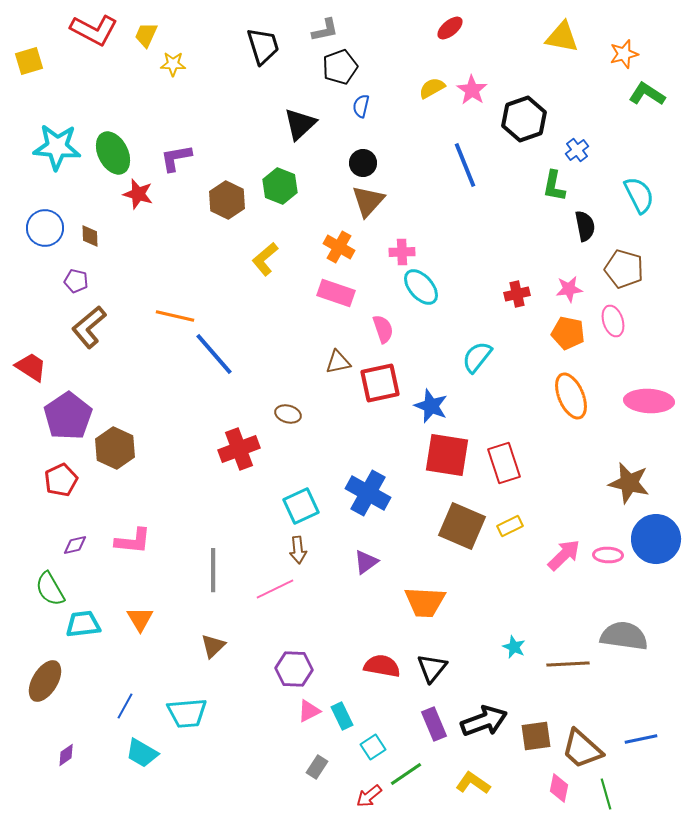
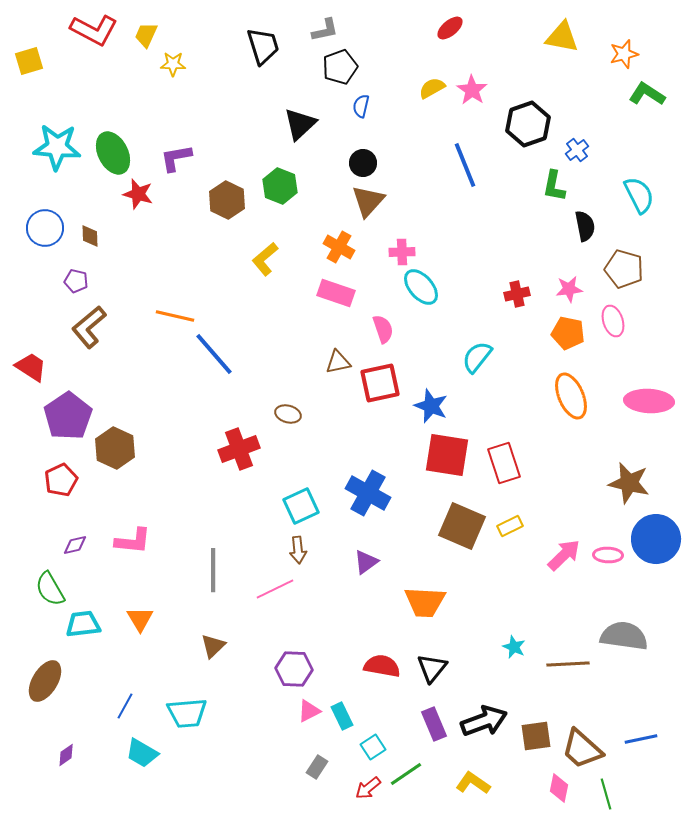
black hexagon at (524, 119): moved 4 px right, 5 px down
red arrow at (369, 796): moved 1 px left, 8 px up
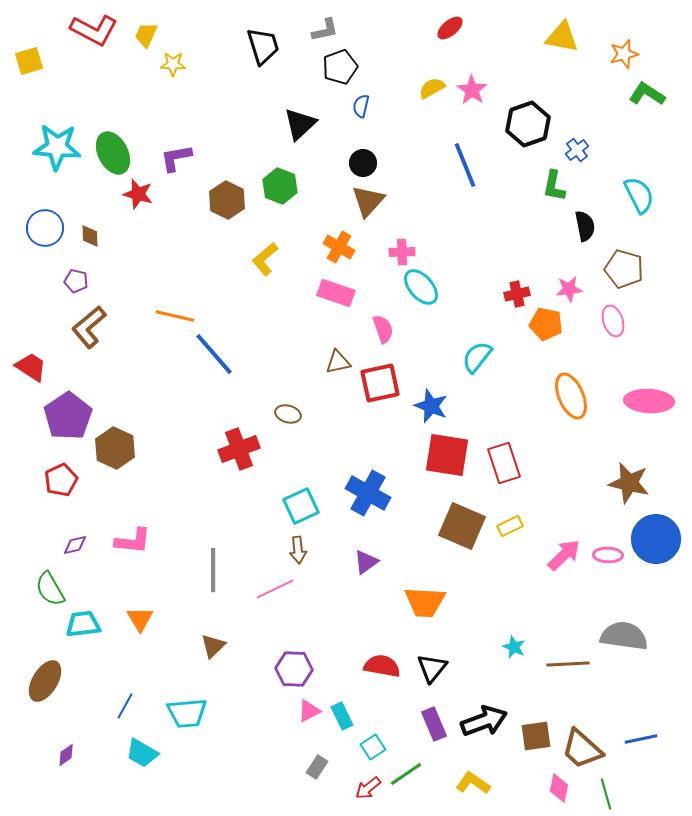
orange pentagon at (568, 333): moved 22 px left, 9 px up
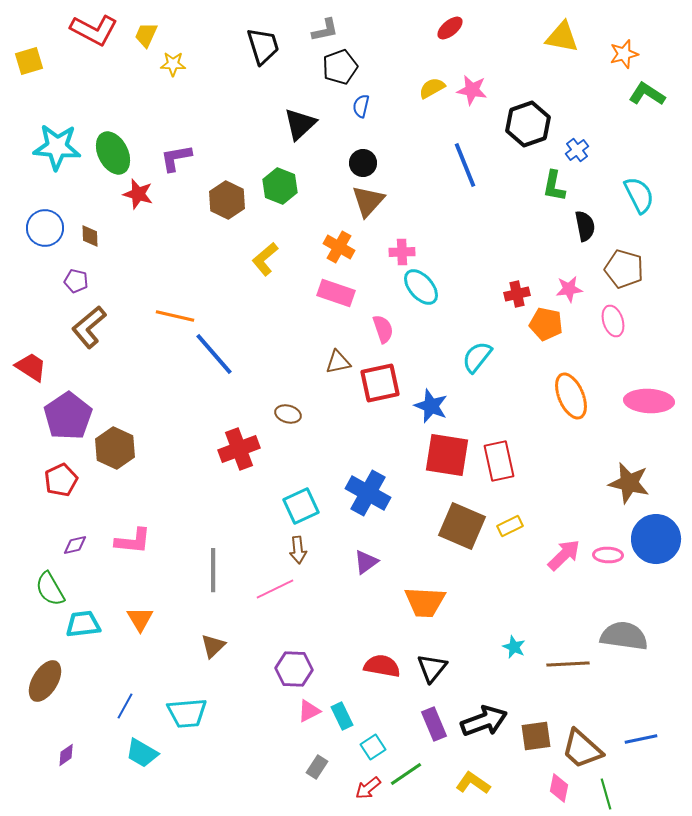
pink star at (472, 90): rotated 24 degrees counterclockwise
red rectangle at (504, 463): moved 5 px left, 2 px up; rotated 6 degrees clockwise
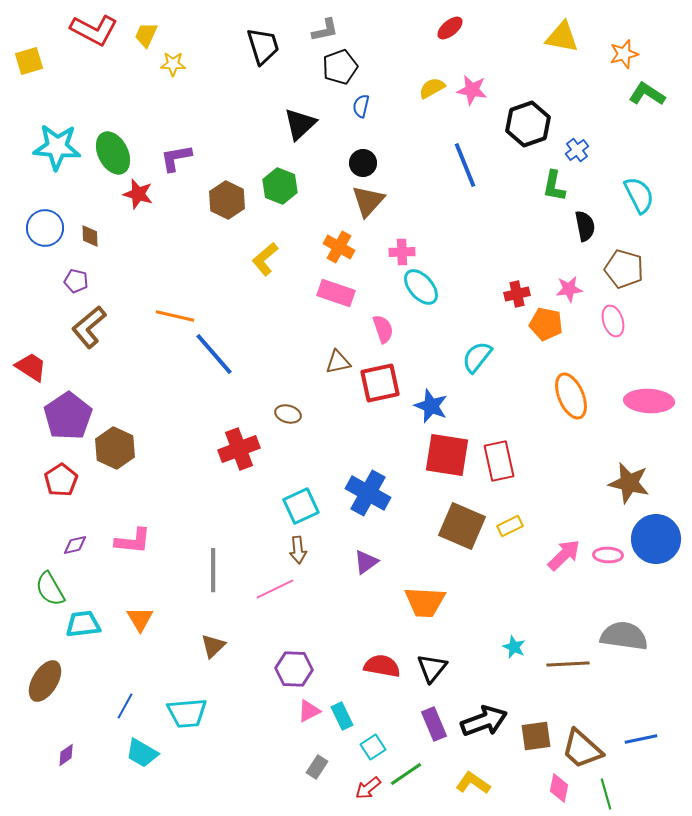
red pentagon at (61, 480): rotated 8 degrees counterclockwise
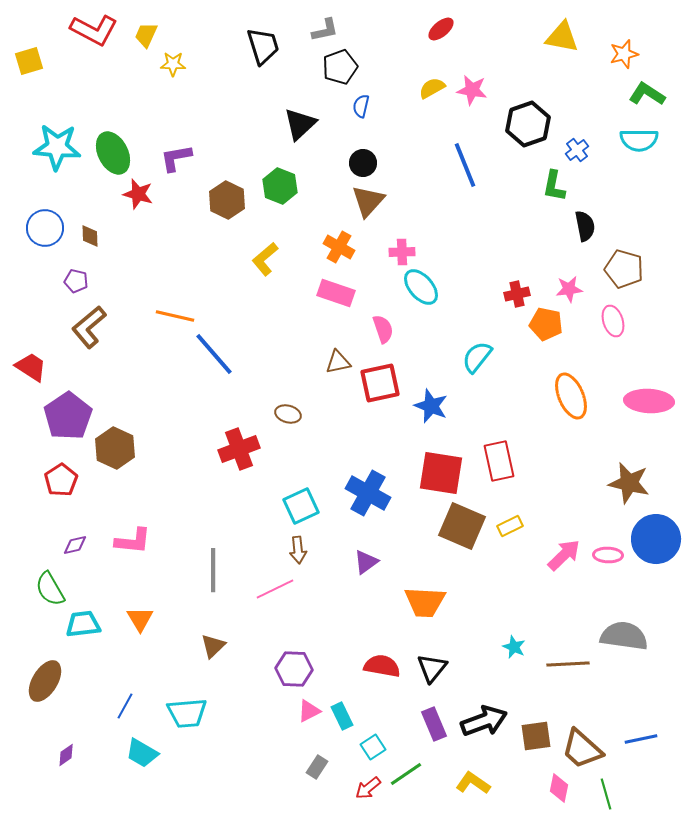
red ellipse at (450, 28): moved 9 px left, 1 px down
cyan semicircle at (639, 195): moved 55 px up; rotated 117 degrees clockwise
red square at (447, 455): moved 6 px left, 18 px down
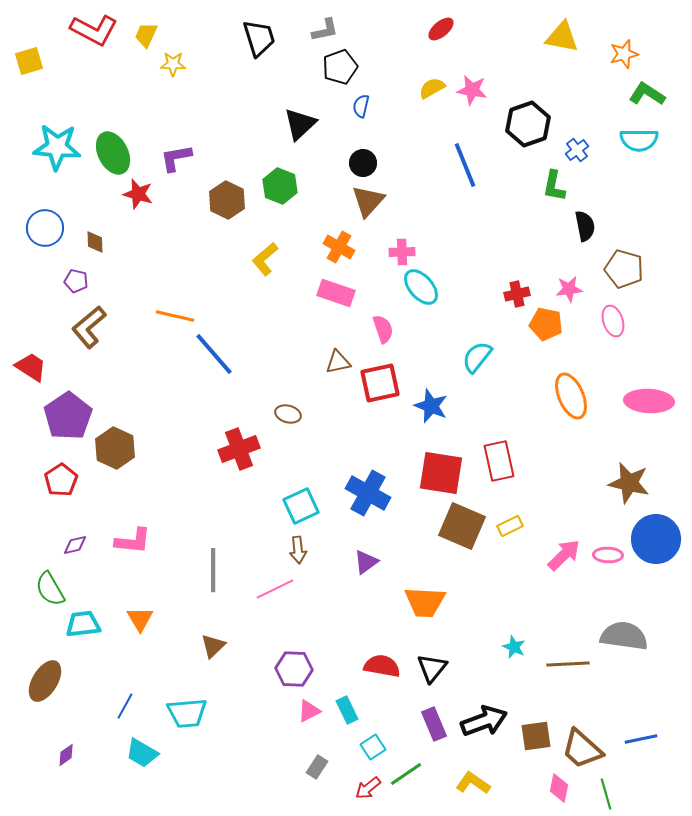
black trapezoid at (263, 46): moved 4 px left, 8 px up
brown diamond at (90, 236): moved 5 px right, 6 px down
cyan rectangle at (342, 716): moved 5 px right, 6 px up
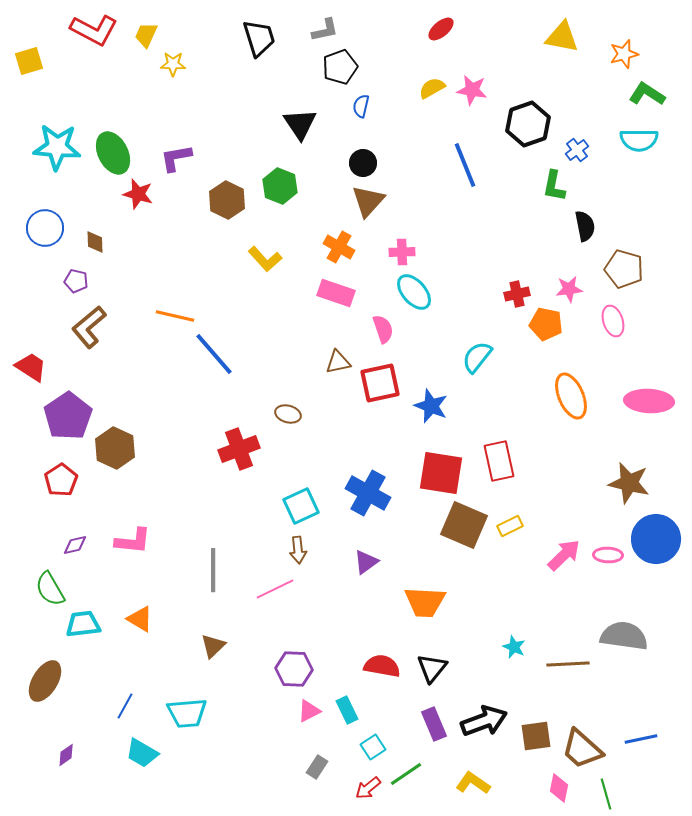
black triangle at (300, 124): rotated 21 degrees counterclockwise
yellow L-shape at (265, 259): rotated 92 degrees counterclockwise
cyan ellipse at (421, 287): moved 7 px left, 5 px down
brown square at (462, 526): moved 2 px right, 1 px up
orange triangle at (140, 619): rotated 28 degrees counterclockwise
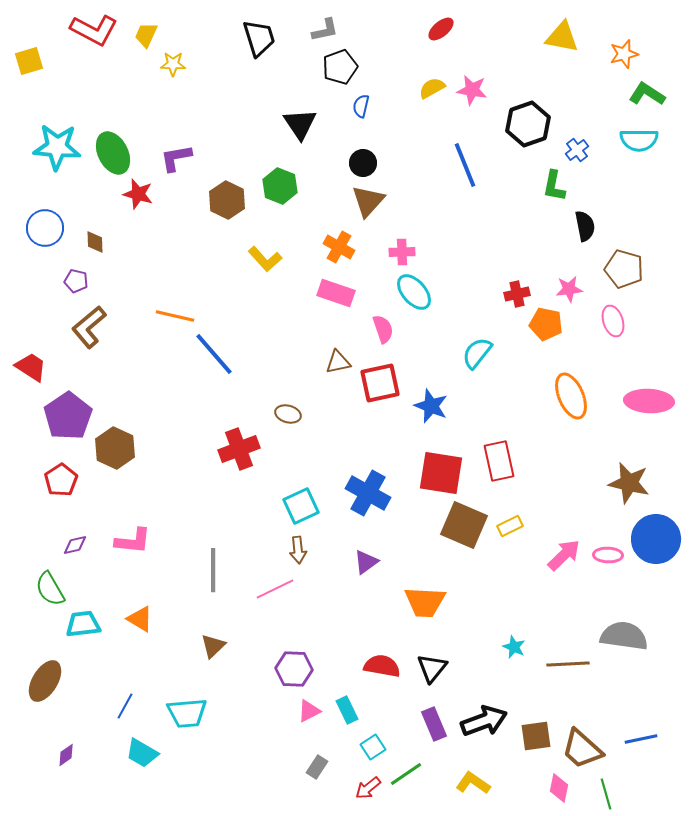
cyan semicircle at (477, 357): moved 4 px up
